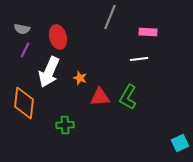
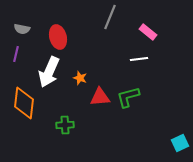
pink rectangle: rotated 36 degrees clockwise
purple line: moved 9 px left, 4 px down; rotated 14 degrees counterclockwise
green L-shape: rotated 45 degrees clockwise
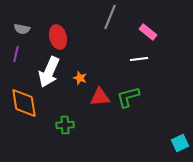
orange diamond: rotated 16 degrees counterclockwise
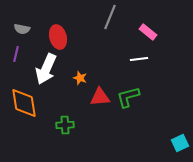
white arrow: moved 3 px left, 3 px up
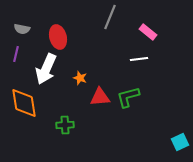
cyan square: moved 1 px up
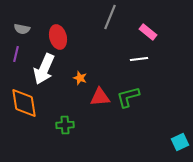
white arrow: moved 2 px left
